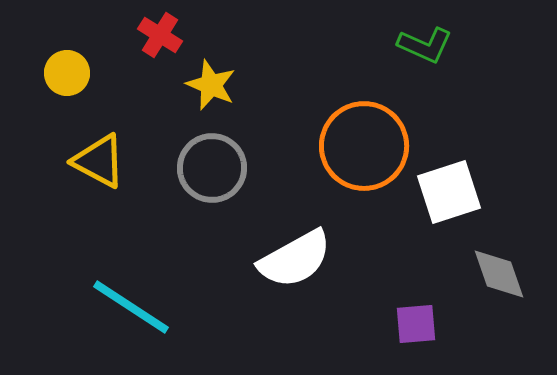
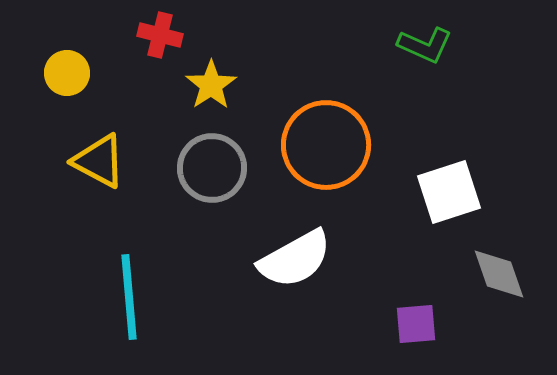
red cross: rotated 18 degrees counterclockwise
yellow star: rotated 15 degrees clockwise
orange circle: moved 38 px left, 1 px up
cyan line: moved 2 px left, 10 px up; rotated 52 degrees clockwise
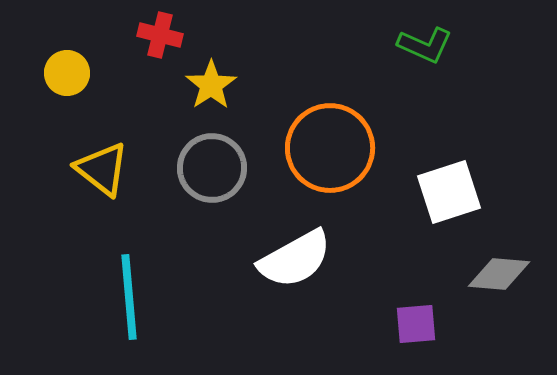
orange circle: moved 4 px right, 3 px down
yellow triangle: moved 3 px right, 8 px down; rotated 10 degrees clockwise
gray diamond: rotated 66 degrees counterclockwise
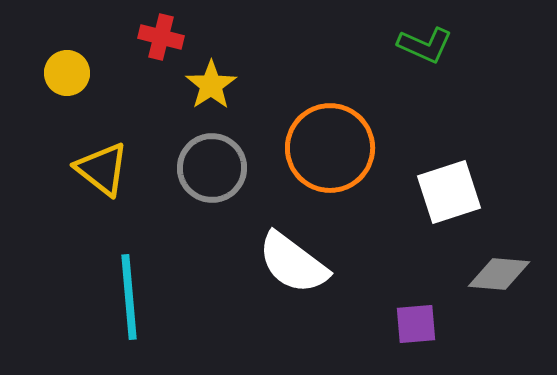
red cross: moved 1 px right, 2 px down
white semicircle: moved 2 px left, 4 px down; rotated 66 degrees clockwise
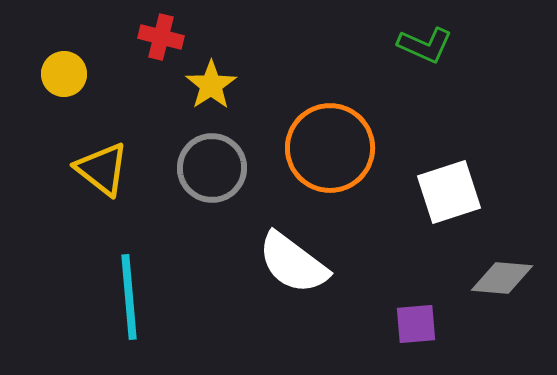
yellow circle: moved 3 px left, 1 px down
gray diamond: moved 3 px right, 4 px down
